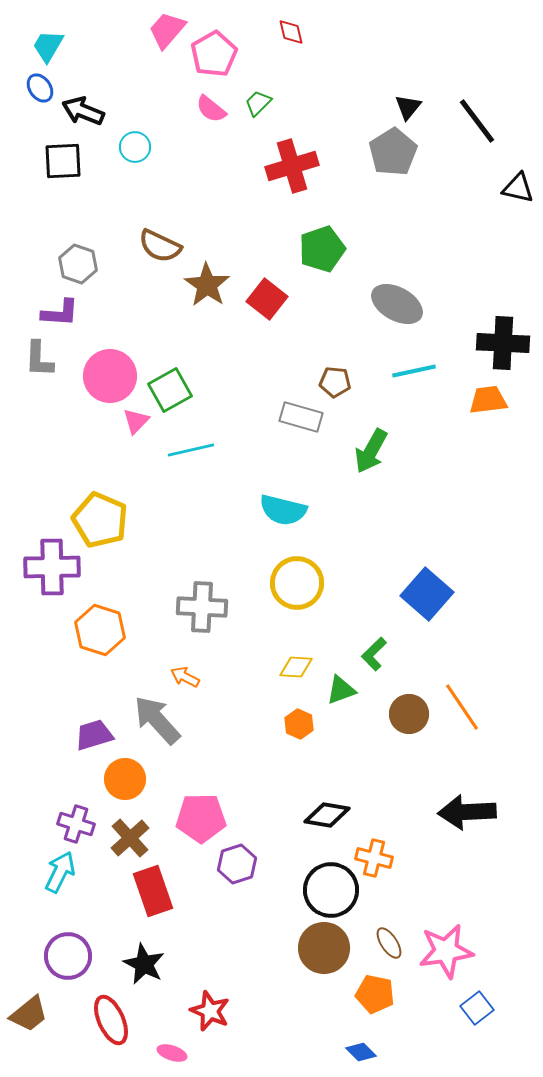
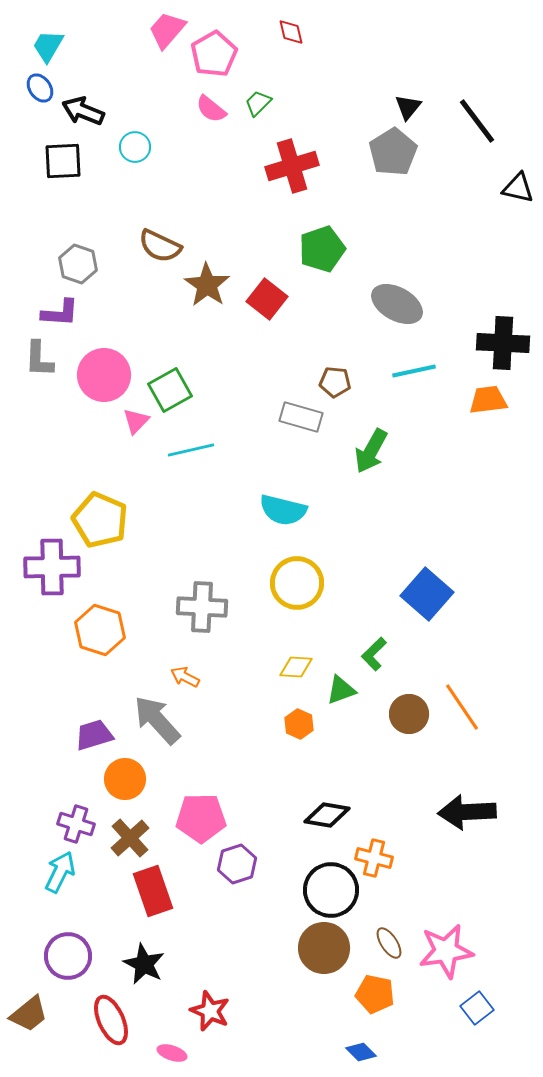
pink circle at (110, 376): moved 6 px left, 1 px up
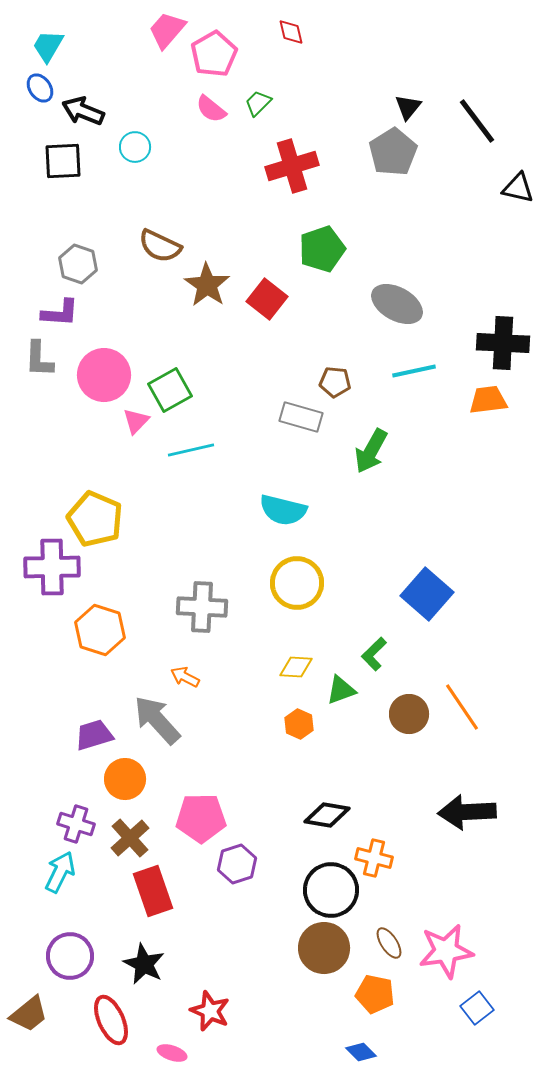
yellow pentagon at (100, 520): moved 5 px left, 1 px up
purple circle at (68, 956): moved 2 px right
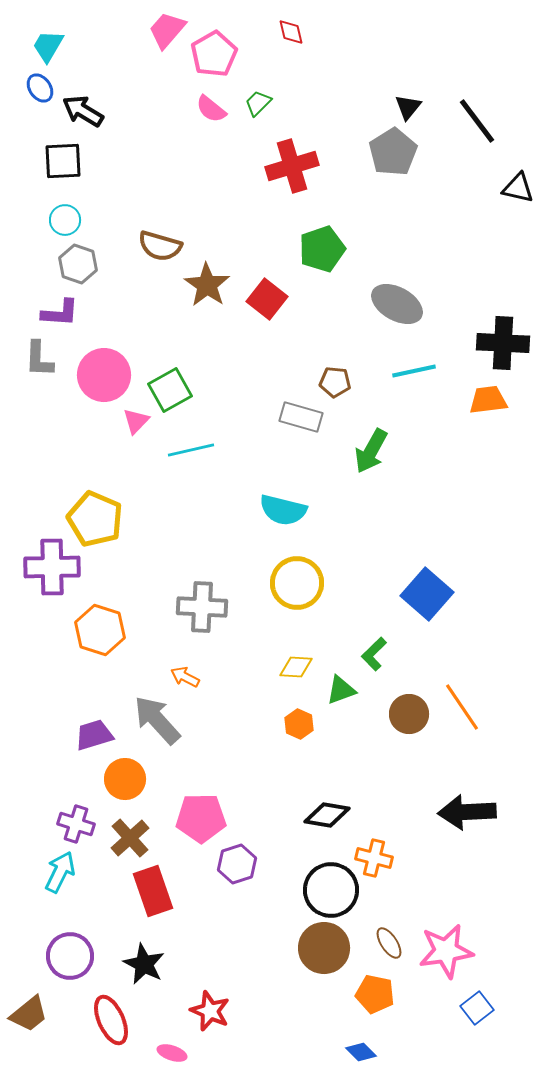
black arrow at (83, 111): rotated 9 degrees clockwise
cyan circle at (135, 147): moved 70 px left, 73 px down
brown semicircle at (160, 246): rotated 9 degrees counterclockwise
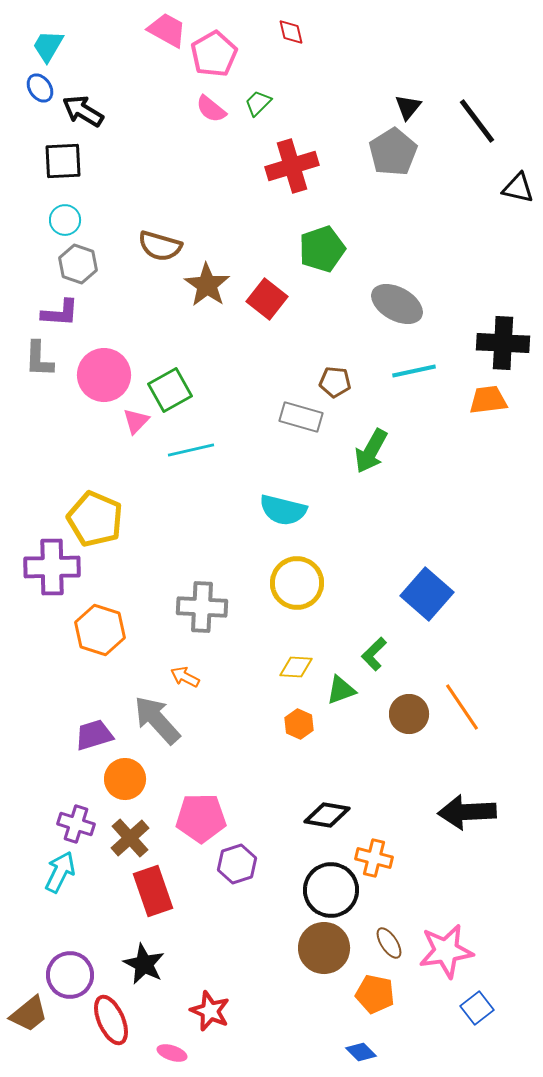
pink trapezoid at (167, 30): rotated 78 degrees clockwise
purple circle at (70, 956): moved 19 px down
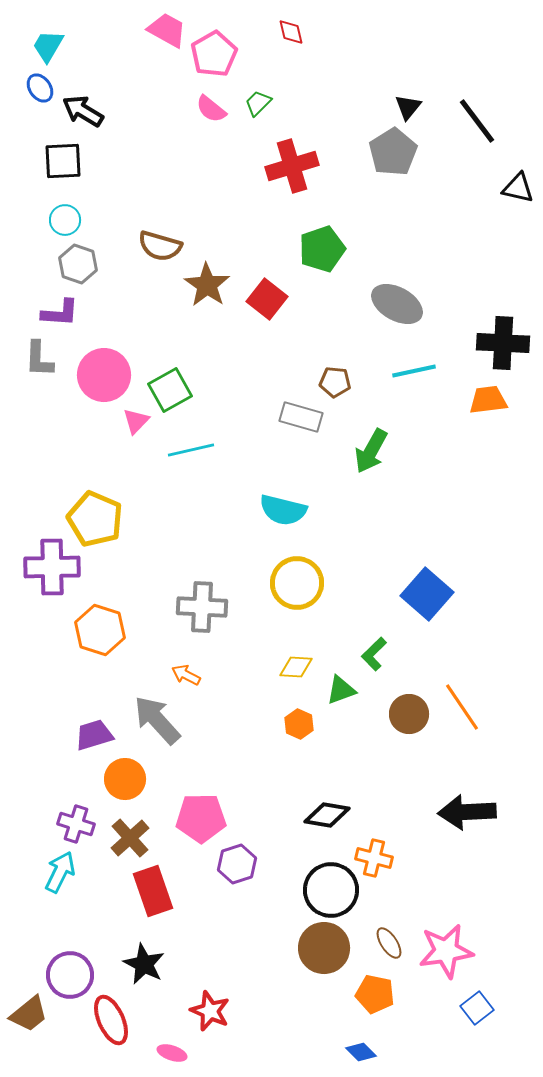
orange arrow at (185, 677): moved 1 px right, 2 px up
